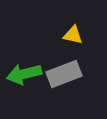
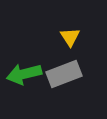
yellow triangle: moved 3 px left, 2 px down; rotated 45 degrees clockwise
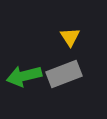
green arrow: moved 2 px down
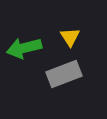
green arrow: moved 28 px up
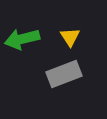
green arrow: moved 2 px left, 9 px up
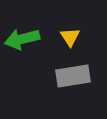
gray rectangle: moved 9 px right, 2 px down; rotated 12 degrees clockwise
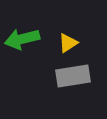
yellow triangle: moved 2 px left, 6 px down; rotated 30 degrees clockwise
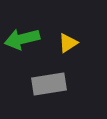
gray rectangle: moved 24 px left, 8 px down
